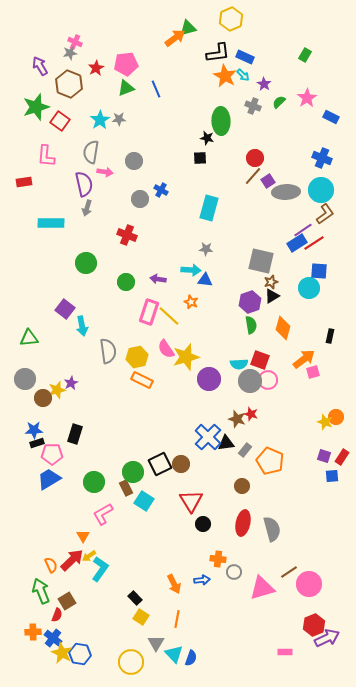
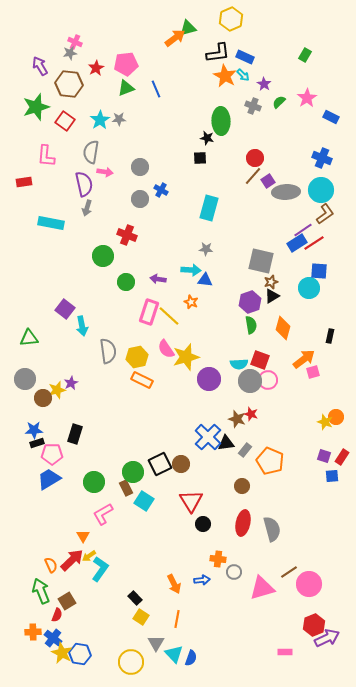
brown hexagon at (69, 84): rotated 16 degrees counterclockwise
red square at (60, 121): moved 5 px right
gray circle at (134, 161): moved 6 px right, 6 px down
cyan rectangle at (51, 223): rotated 10 degrees clockwise
green circle at (86, 263): moved 17 px right, 7 px up
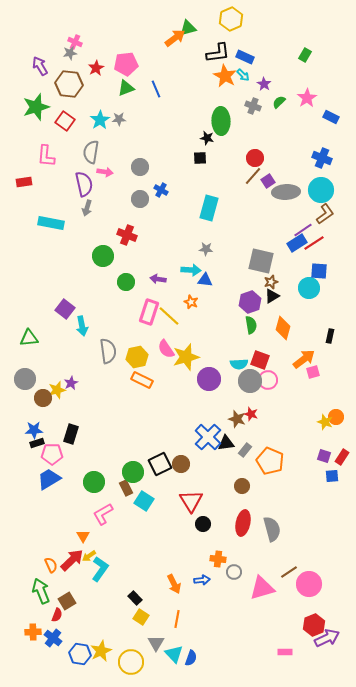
black rectangle at (75, 434): moved 4 px left
yellow star at (62, 653): moved 39 px right, 2 px up; rotated 20 degrees clockwise
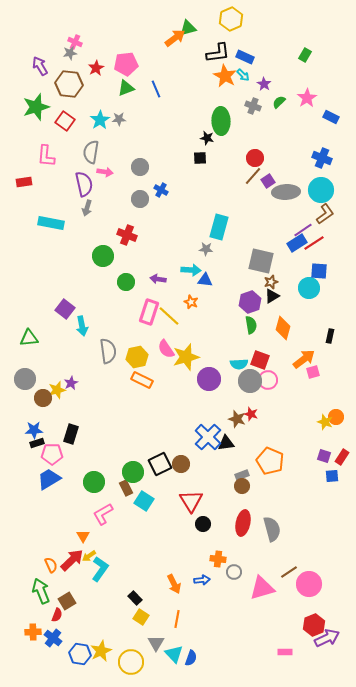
cyan rectangle at (209, 208): moved 10 px right, 19 px down
gray rectangle at (245, 450): moved 3 px left, 25 px down; rotated 32 degrees clockwise
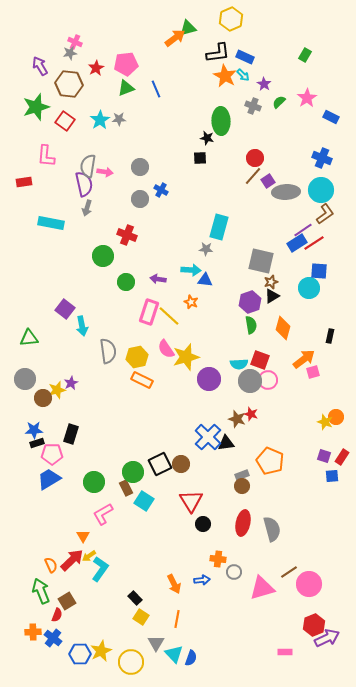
gray semicircle at (91, 152): moved 3 px left, 14 px down
blue hexagon at (80, 654): rotated 10 degrees counterclockwise
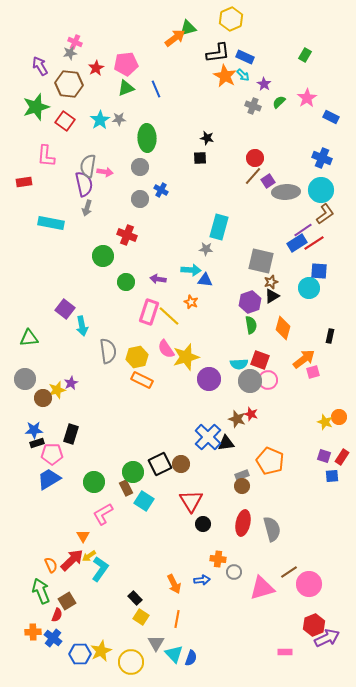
green ellipse at (221, 121): moved 74 px left, 17 px down
orange circle at (336, 417): moved 3 px right
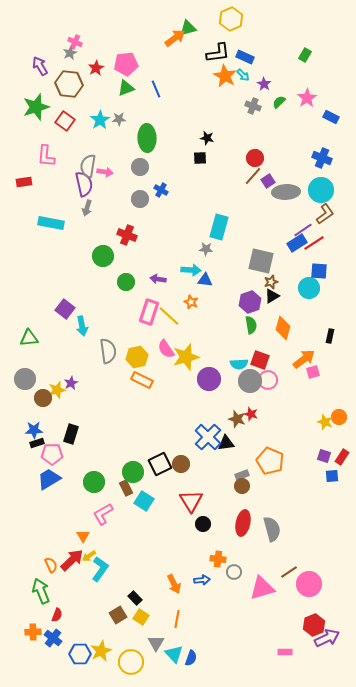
gray star at (70, 53): rotated 16 degrees counterclockwise
brown square at (67, 601): moved 51 px right, 14 px down
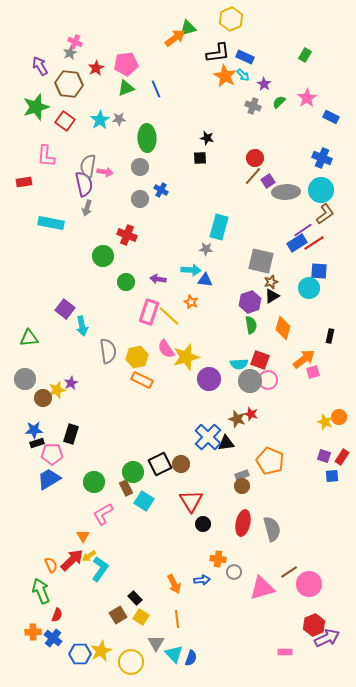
orange line at (177, 619): rotated 18 degrees counterclockwise
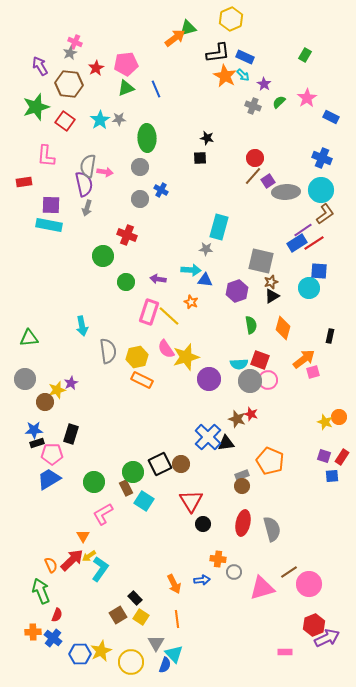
cyan rectangle at (51, 223): moved 2 px left, 2 px down
purple hexagon at (250, 302): moved 13 px left, 11 px up
purple square at (65, 309): moved 14 px left, 104 px up; rotated 36 degrees counterclockwise
brown circle at (43, 398): moved 2 px right, 4 px down
blue semicircle at (191, 658): moved 26 px left, 7 px down
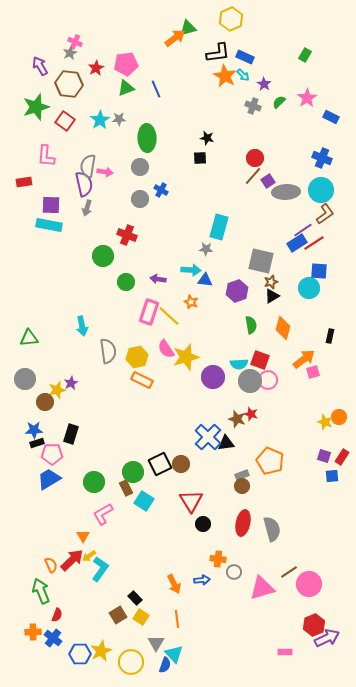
purple circle at (209, 379): moved 4 px right, 2 px up
